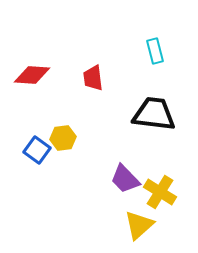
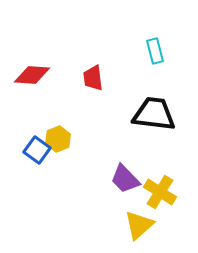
yellow hexagon: moved 5 px left, 1 px down; rotated 15 degrees counterclockwise
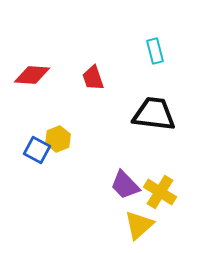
red trapezoid: rotated 12 degrees counterclockwise
blue square: rotated 8 degrees counterclockwise
purple trapezoid: moved 6 px down
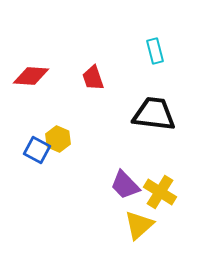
red diamond: moved 1 px left, 1 px down
yellow hexagon: rotated 15 degrees counterclockwise
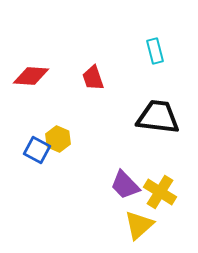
black trapezoid: moved 4 px right, 3 px down
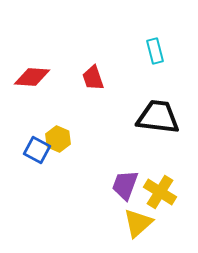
red diamond: moved 1 px right, 1 px down
purple trapezoid: rotated 64 degrees clockwise
yellow triangle: moved 1 px left, 2 px up
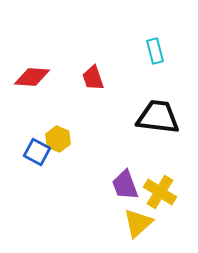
blue square: moved 2 px down
purple trapezoid: rotated 40 degrees counterclockwise
